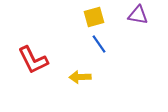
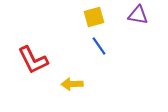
blue line: moved 2 px down
yellow arrow: moved 8 px left, 7 px down
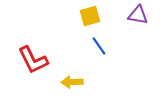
yellow square: moved 4 px left, 1 px up
yellow arrow: moved 2 px up
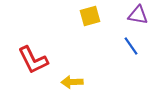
blue line: moved 32 px right
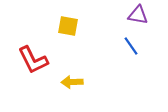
yellow square: moved 22 px left, 10 px down; rotated 25 degrees clockwise
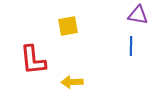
yellow square: rotated 20 degrees counterclockwise
blue line: rotated 36 degrees clockwise
red L-shape: rotated 20 degrees clockwise
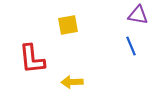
yellow square: moved 1 px up
blue line: rotated 24 degrees counterclockwise
red L-shape: moved 1 px left, 1 px up
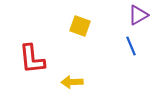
purple triangle: rotated 40 degrees counterclockwise
yellow square: moved 12 px right, 1 px down; rotated 30 degrees clockwise
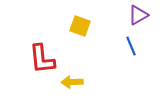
red L-shape: moved 10 px right
